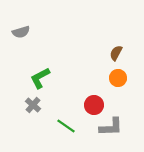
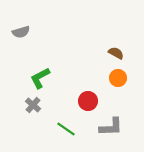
brown semicircle: rotated 91 degrees clockwise
red circle: moved 6 px left, 4 px up
green line: moved 3 px down
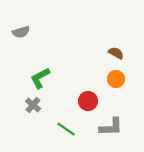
orange circle: moved 2 px left, 1 px down
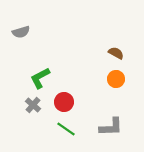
red circle: moved 24 px left, 1 px down
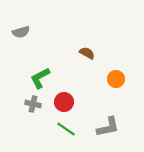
brown semicircle: moved 29 px left
gray cross: moved 1 px up; rotated 28 degrees counterclockwise
gray L-shape: moved 3 px left; rotated 10 degrees counterclockwise
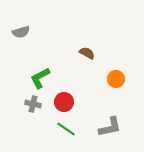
gray L-shape: moved 2 px right
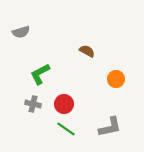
brown semicircle: moved 2 px up
green L-shape: moved 4 px up
red circle: moved 2 px down
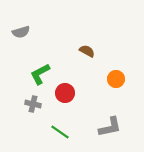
red circle: moved 1 px right, 11 px up
green line: moved 6 px left, 3 px down
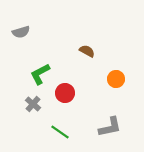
gray cross: rotated 28 degrees clockwise
